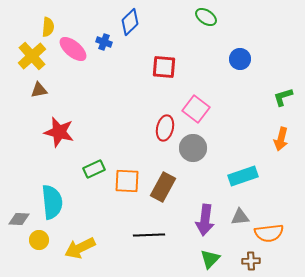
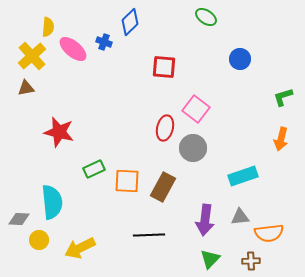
brown triangle: moved 13 px left, 2 px up
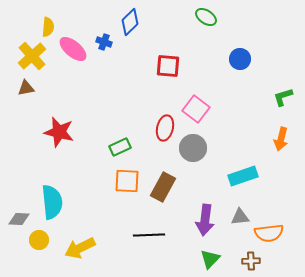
red square: moved 4 px right, 1 px up
green rectangle: moved 26 px right, 22 px up
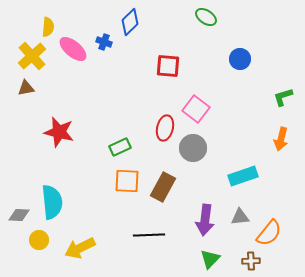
gray diamond: moved 4 px up
orange semicircle: rotated 44 degrees counterclockwise
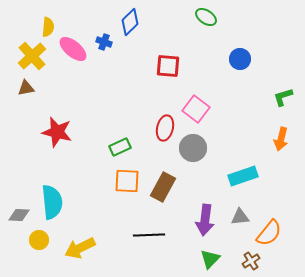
red star: moved 2 px left
brown cross: rotated 30 degrees counterclockwise
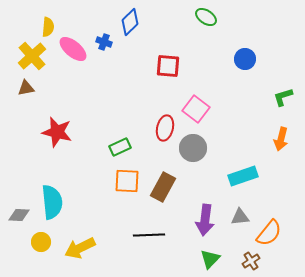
blue circle: moved 5 px right
yellow circle: moved 2 px right, 2 px down
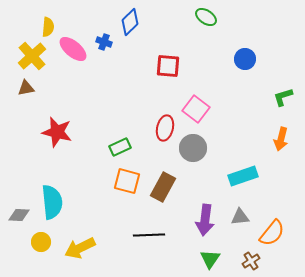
orange square: rotated 12 degrees clockwise
orange semicircle: moved 3 px right
green triangle: rotated 10 degrees counterclockwise
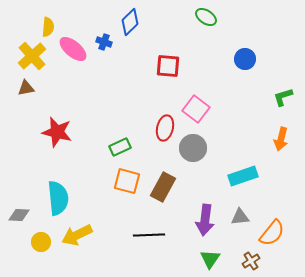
cyan semicircle: moved 6 px right, 4 px up
yellow arrow: moved 3 px left, 13 px up
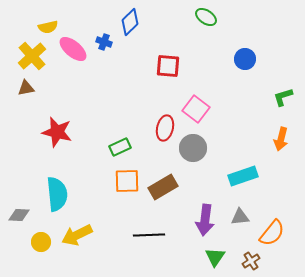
yellow semicircle: rotated 72 degrees clockwise
orange square: rotated 16 degrees counterclockwise
brown rectangle: rotated 32 degrees clockwise
cyan semicircle: moved 1 px left, 4 px up
green triangle: moved 5 px right, 2 px up
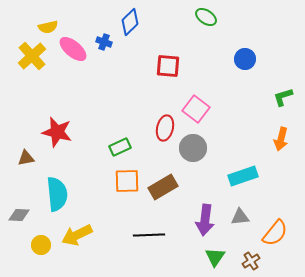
brown triangle: moved 70 px down
orange semicircle: moved 3 px right
yellow circle: moved 3 px down
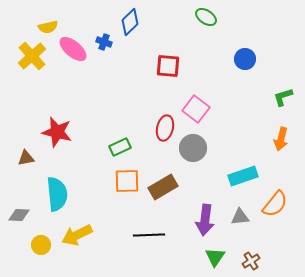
orange semicircle: moved 29 px up
